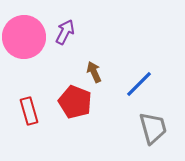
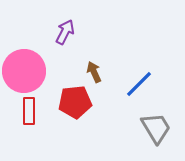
pink circle: moved 34 px down
red pentagon: rotated 28 degrees counterclockwise
red rectangle: rotated 16 degrees clockwise
gray trapezoid: moved 3 px right; rotated 16 degrees counterclockwise
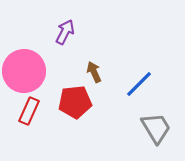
red rectangle: rotated 24 degrees clockwise
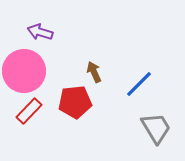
purple arrow: moved 25 px left; rotated 100 degrees counterclockwise
red rectangle: rotated 20 degrees clockwise
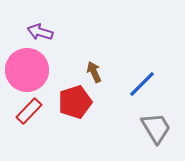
pink circle: moved 3 px right, 1 px up
blue line: moved 3 px right
red pentagon: rotated 12 degrees counterclockwise
